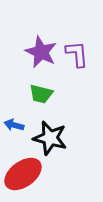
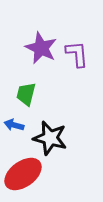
purple star: moved 4 px up
green trapezoid: moved 15 px left; rotated 90 degrees clockwise
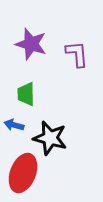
purple star: moved 10 px left, 4 px up; rotated 8 degrees counterclockwise
green trapezoid: rotated 15 degrees counterclockwise
red ellipse: moved 1 px up; rotated 33 degrees counterclockwise
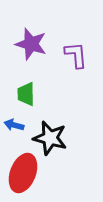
purple L-shape: moved 1 px left, 1 px down
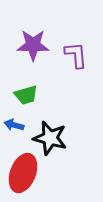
purple star: moved 2 px right, 1 px down; rotated 16 degrees counterclockwise
green trapezoid: moved 1 px down; rotated 105 degrees counterclockwise
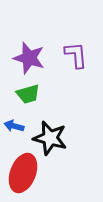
purple star: moved 4 px left, 13 px down; rotated 16 degrees clockwise
green trapezoid: moved 2 px right, 1 px up
blue arrow: moved 1 px down
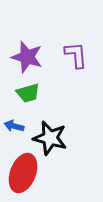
purple star: moved 2 px left, 1 px up
green trapezoid: moved 1 px up
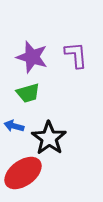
purple star: moved 5 px right
black star: moved 1 px left; rotated 20 degrees clockwise
red ellipse: rotated 33 degrees clockwise
